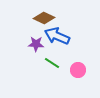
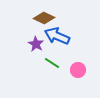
purple star: rotated 28 degrees clockwise
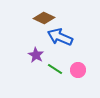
blue arrow: moved 3 px right, 1 px down
purple star: moved 11 px down
green line: moved 3 px right, 6 px down
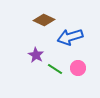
brown diamond: moved 2 px down
blue arrow: moved 10 px right; rotated 40 degrees counterclockwise
pink circle: moved 2 px up
